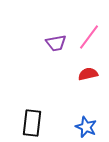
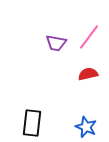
purple trapezoid: rotated 20 degrees clockwise
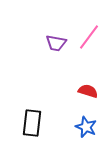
red semicircle: moved 17 px down; rotated 30 degrees clockwise
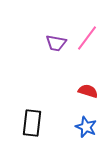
pink line: moved 2 px left, 1 px down
